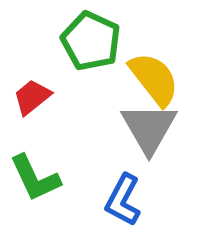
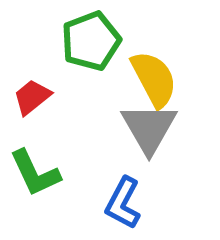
green pentagon: rotated 26 degrees clockwise
yellow semicircle: rotated 10 degrees clockwise
green L-shape: moved 5 px up
blue L-shape: moved 3 px down
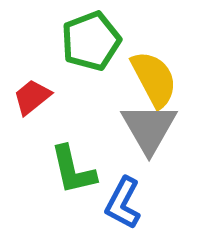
green L-shape: moved 38 px right, 3 px up; rotated 12 degrees clockwise
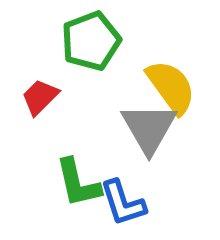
yellow semicircle: moved 17 px right, 8 px down; rotated 8 degrees counterclockwise
red trapezoid: moved 8 px right; rotated 6 degrees counterclockwise
green L-shape: moved 5 px right, 13 px down
blue L-shape: rotated 46 degrees counterclockwise
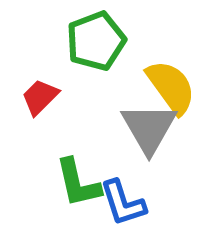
green pentagon: moved 5 px right
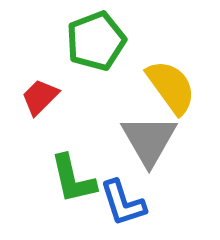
gray triangle: moved 12 px down
green L-shape: moved 5 px left, 4 px up
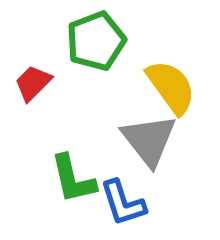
red trapezoid: moved 7 px left, 14 px up
gray triangle: rotated 8 degrees counterclockwise
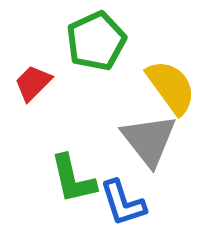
green pentagon: rotated 4 degrees counterclockwise
